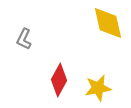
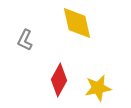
yellow diamond: moved 31 px left
gray L-shape: moved 1 px right, 1 px down
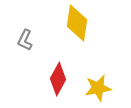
yellow diamond: rotated 21 degrees clockwise
red diamond: moved 1 px left, 1 px up
